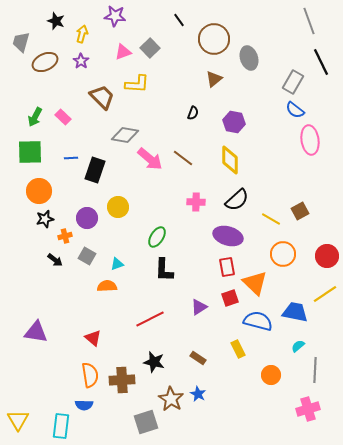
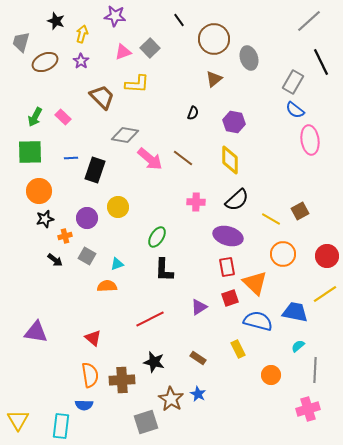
gray line at (309, 21): rotated 68 degrees clockwise
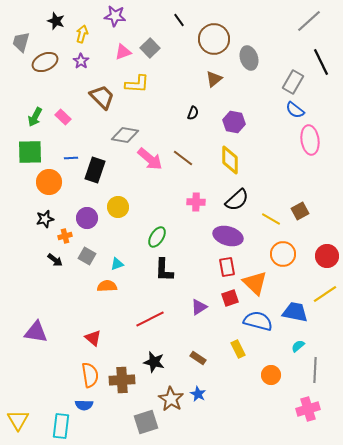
orange circle at (39, 191): moved 10 px right, 9 px up
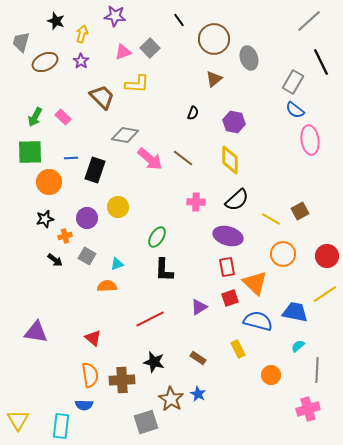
gray line at (315, 370): moved 2 px right
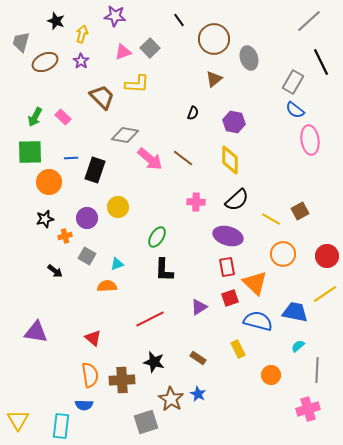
black arrow at (55, 260): moved 11 px down
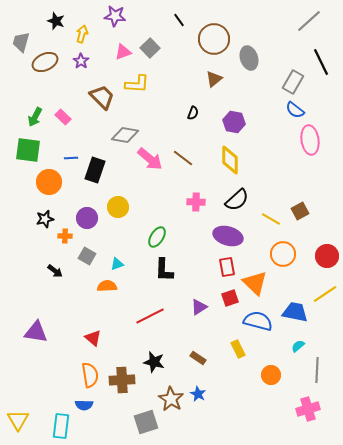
green square at (30, 152): moved 2 px left, 2 px up; rotated 8 degrees clockwise
orange cross at (65, 236): rotated 16 degrees clockwise
red line at (150, 319): moved 3 px up
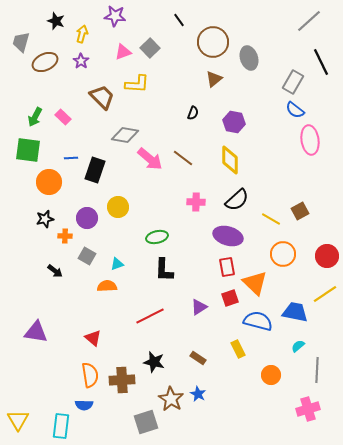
brown circle at (214, 39): moved 1 px left, 3 px down
green ellipse at (157, 237): rotated 45 degrees clockwise
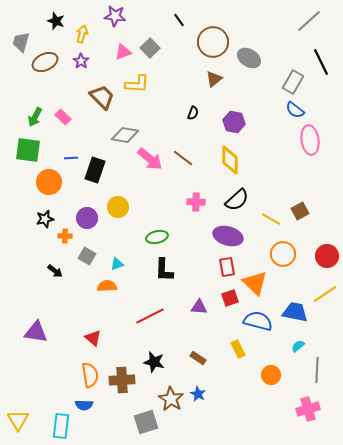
gray ellipse at (249, 58): rotated 40 degrees counterclockwise
purple triangle at (199, 307): rotated 36 degrees clockwise
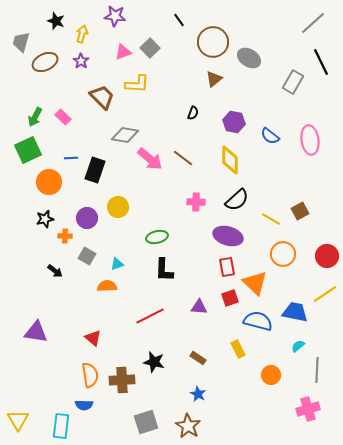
gray line at (309, 21): moved 4 px right, 2 px down
blue semicircle at (295, 110): moved 25 px left, 26 px down
green square at (28, 150): rotated 32 degrees counterclockwise
brown star at (171, 399): moved 17 px right, 27 px down
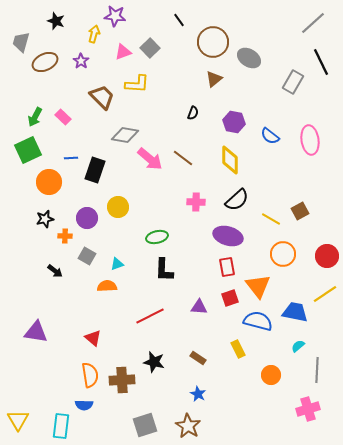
yellow arrow at (82, 34): moved 12 px right
orange triangle at (255, 283): moved 3 px right, 3 px down; rotated 8 degrees clockwise
gray square at (146, 422): moved 1 px left, 3 px down
